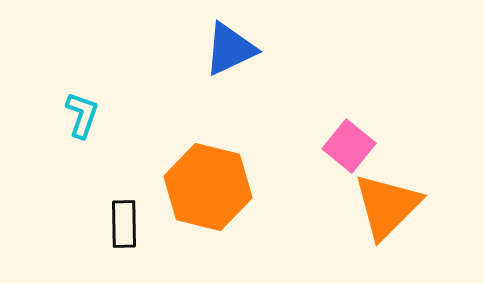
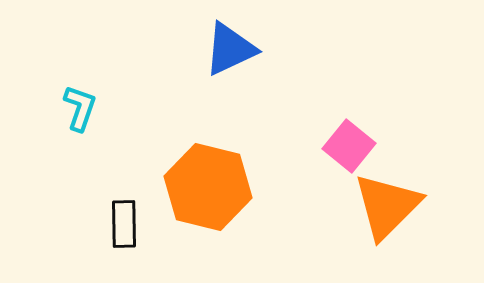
cyan L-shape: moved 2 px left, 7 px up
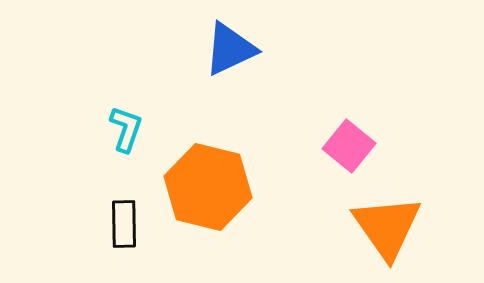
cyan L-shape: moved 46 px right, 21 px down
orange triangle: moved 21 px down; rotated 20 degrees counterclockwise
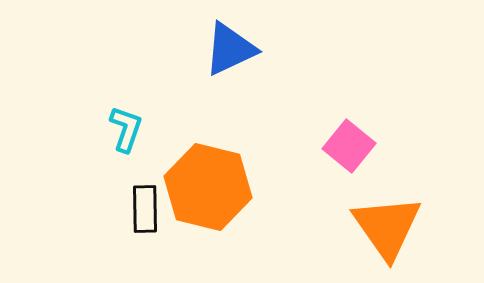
black rectangle: moved 21 px right, 15 px up
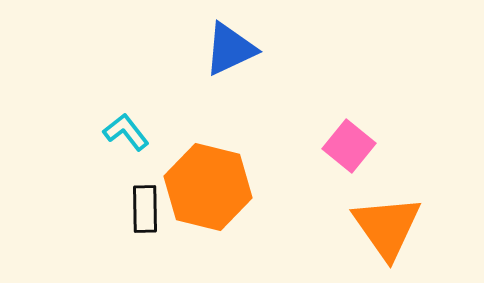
cyan L-shape: moved 3 px down; rotated 57 degrees counterclockwise
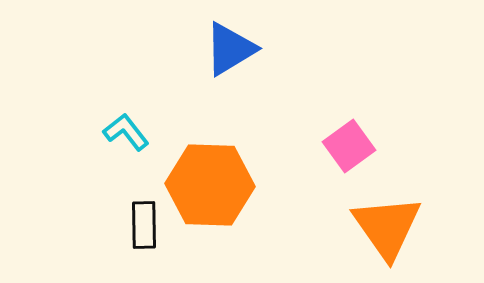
blue triangle: rotated 6 degrees counterclockwise
pink square: rotated 15 degrees clockwise
orange hexagon: moved 2 px right, 2 px up; rotated 12 degrees counterclockwise
black rectangle: moved 1 px left, 16 px down
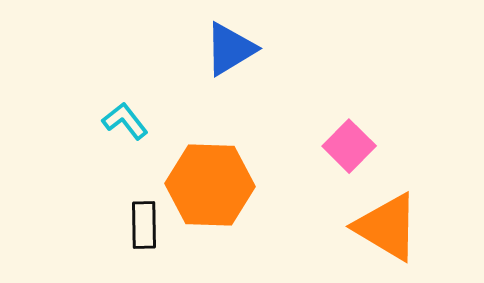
cyan L-shape: moved 1 px left, 11 px up
pink square: rotated 9 degrees counterclockwise
orange triangle: rotated 24 degrees counterclockwise
